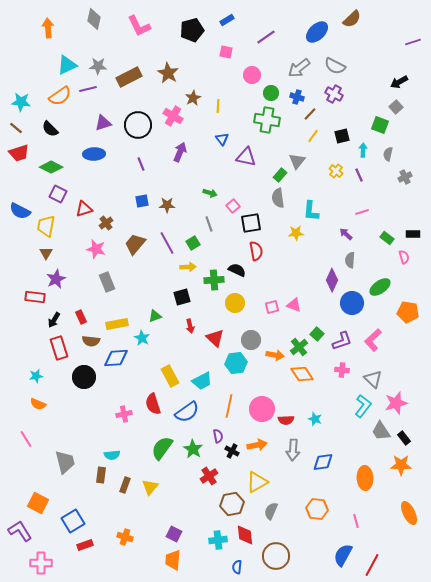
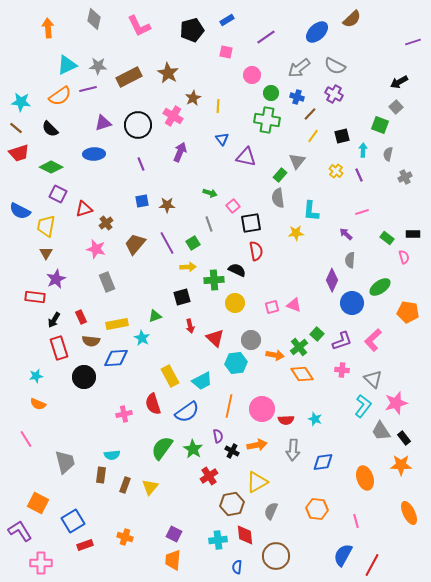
orange ellipse at (365, 478): rotated 15 degrees counterclockwise
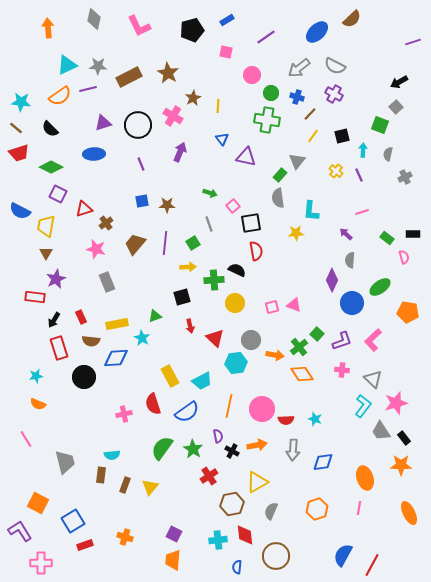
purple line at (167, 243): moved 2 px left; rotated 35 degrees clockwise
orange hexagon at (317, 509): rotated 25 degrees counterclockwise
pink line at (356, 521): moved 3 px right, 13 px up; rotated 24 degrees clockwise
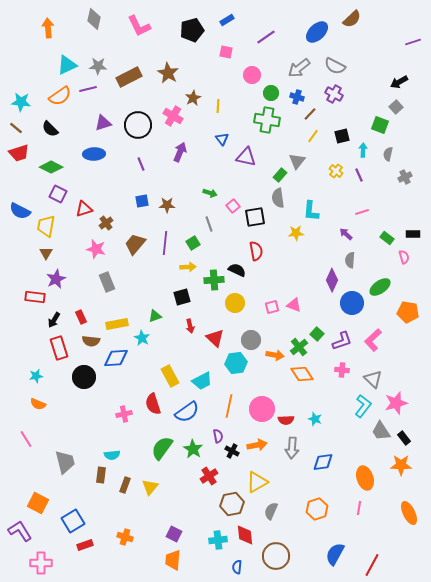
black square at (251, 223): moved 4 px right, 6 px up
gray arrow at (293, 450): moved 1 px left, 2 px up
blue semicircle at (343, 555): moved 8 px left, 1 px up
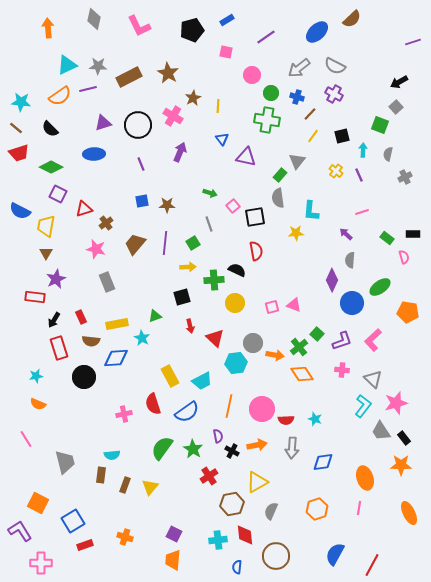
gray circle at (251, 340): moved 2 px right, 3 px down
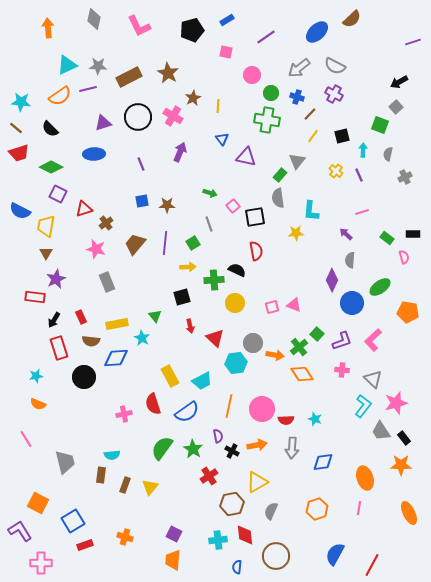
black circle at (138, 125): moved 8 px up
green triangle at (155, 316): rotated 48 degrees counterclockwise
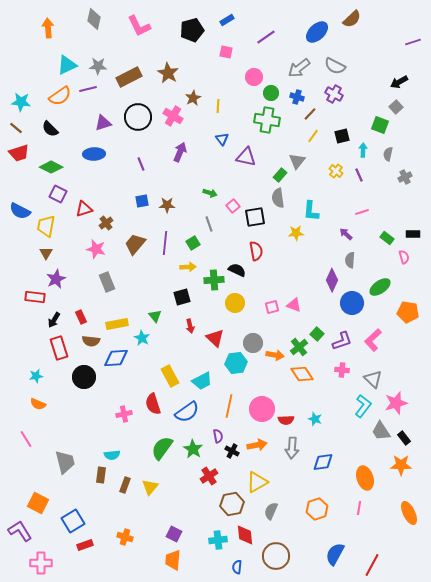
pink circle at (252, 75): moved 2 px right, 2 px down
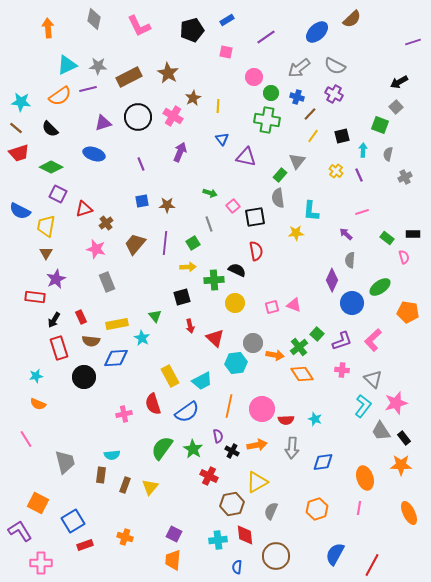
blue ellipse at (94, 154): rotated 20 degrees clockwise
red cross at (209, 476): rotated 30 degrees counterclockwise
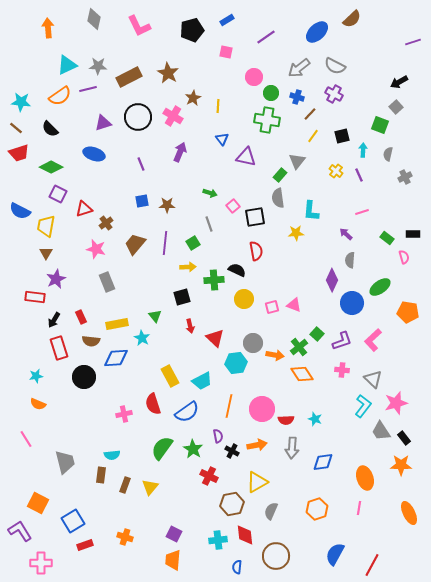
yellow circle at (235, 303): moved 9 px right, 4 px up
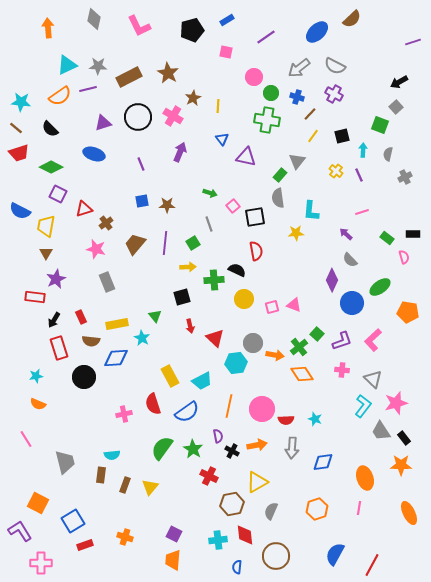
gray semicircle at (350, 260): rotated 49 degrees counterclockwise
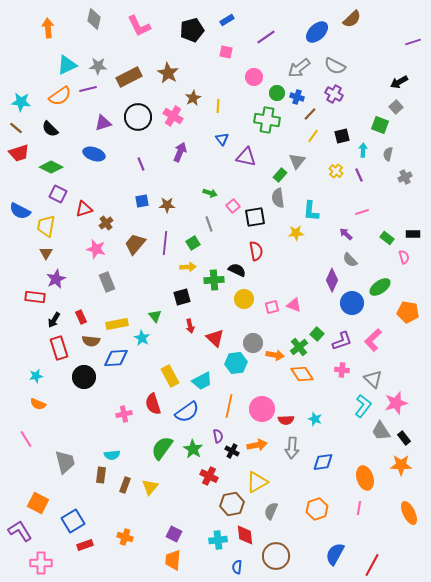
green circle at (271, 93): moved 6 px right
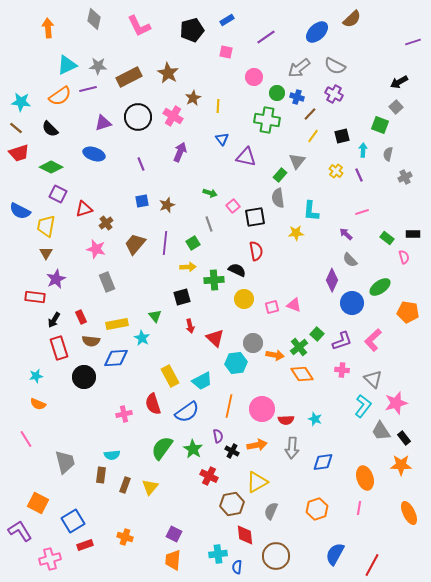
brown star at (167, 205): rotated 21 degrees counterclockwise
cyan cross at (218, 540): moved 14 px down
pink cross at (41, 563): moved 9 px right, 4 px up; rotated 15 degrees counterclockwise
